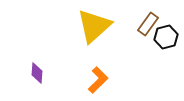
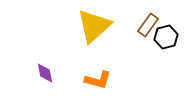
brown rectangle: moved 1 px down
purple diamond: moved 8 px right; rotated 15 degrees counterclockwise
orange L-shape: rotated 60 degrees clockwise
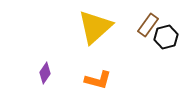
yellow triangle: moved 1 px right, 1 px down
purple diamond: rotated 45 degrees clockwise
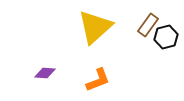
purple diamond: rotated 60 degrees clockwise
orange L-shape: rotated 36 degrees counterclockwise
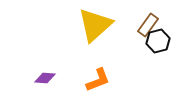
yellow triangle: moved 2 px up
black hexagon: moved 8 px left, 4 px down
purple diamond: moved 5 px down
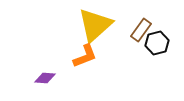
brown rectangle: moved 7 px left, 5 px down
black hexagon: moved 1 px left, 2 px down
orange L-shape: moved 13 px left, 24 px up
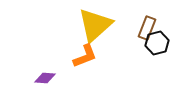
brown rectangle: moved 6 px right, 2 px up; rotated 15 degrees counterclockwise
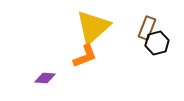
yellow triangle: moved 2 px left, 2 px down
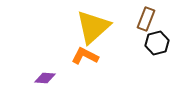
brown rectangle: moved 1 px left, 9 px up
orange L-shape: rotated 132 degrees counterclockwise
